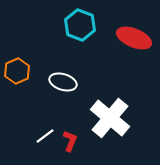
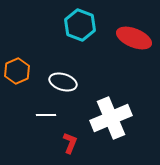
white cross: moved 1 px right; rotated 27 degrees clockwise
white line: moved 1 px right, 21 px up; rotated 36 degrees clockwise
red L-shape: moved 2 px down
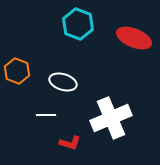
cyan hexagon: moved 2 px left, 1 px up
orange hexagon: rotated 15 degrees counterclockwise
red L-shape: rotated 85 degrees clockwise
